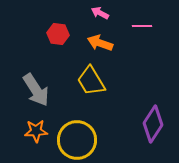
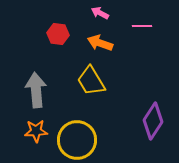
gray arrow: rotated 152 degrees counterclockwise
purple diamond: moved 3 px up
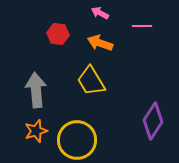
orange star: rotated 15 degrees counterclockwise
